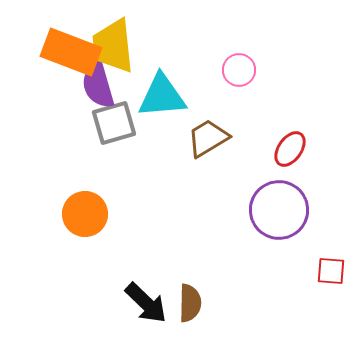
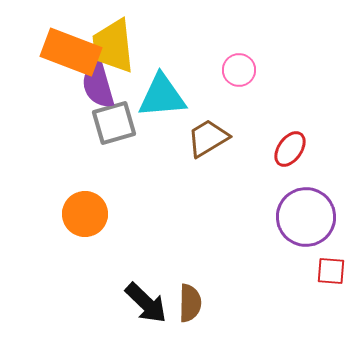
purple circle: moved 27 px right, 7 px down
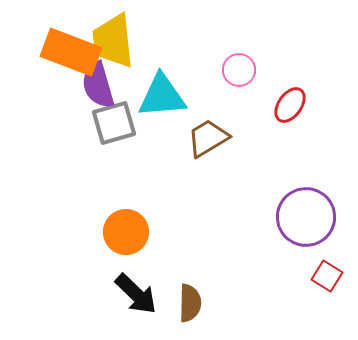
yellow trapezoid: moved 5 px up
red ellipse: moved 44 px up
orange circle: moved 41 px right, 18 px down
red square: moved 4 px left, 5 px down; rotated 28 degrees clockwise
black arrow: moved 10 px left, 9 px up
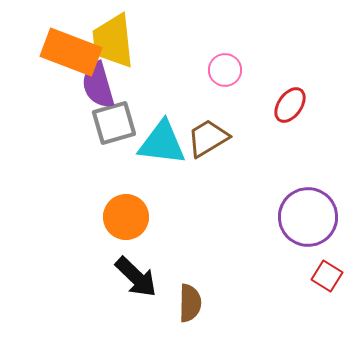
pink circle: moved 14 px left
cyan triangle: moved 47 px down; rotated 12 degrees clockwise
purple circle: moved 2 px right
orange circle: moved 15 px up
black arrow: moved 17 px up
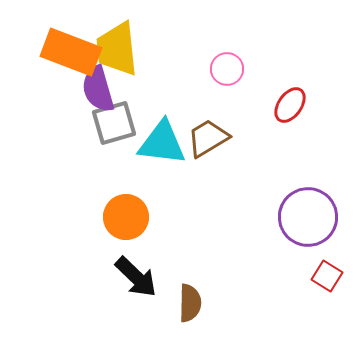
yellow trapezoid: moved 4 px right, 8 px down
pink circle: moved 2 px right, 1 px up
purple semicircle: moved 4 px down
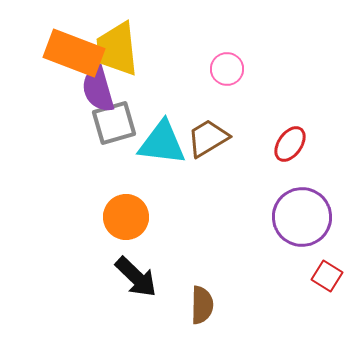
orange rectangle: moved 3 px right, 1 px down
red ellipse: moved 39 px down
purple circle: moved 6 px left
brown semicircle: moved 12 px right, 2 px down
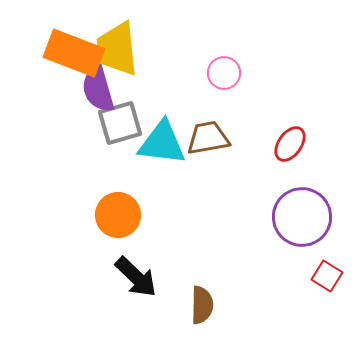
pink circle: moved 3 px left, 4 px down
gray square: moved 6 px right
brown trapezoid: rotated 21 degrees clockwise
orange circle: moved 8 px left, 2 px up
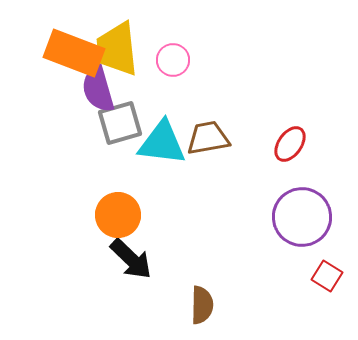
pink circle: moved 51 px left, 13 px up
black arrow: moved 5 px left, 18 px up
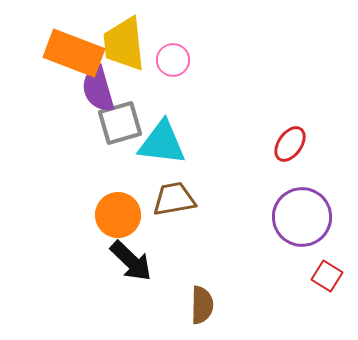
yellow trapezoid: moved 7 px right, 5 px up
brown trapezoid: moved 34 px left, 61 px down
black arrow: moved 2 px down
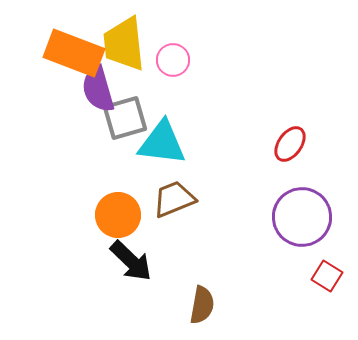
gray square: moved 5 px right, 5 px up
brown trapezoid: rotated 12 degrees counterclockwise
brown semicircle: rotated 9 degrees clockwise
